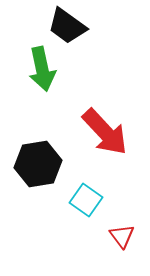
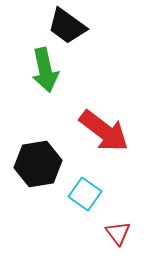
green arrow: moved 3 px right, 1 px down
red arrow: moved 1 px left, 1 px up; rotated 10 degrees counterclockwise
cyan square: moved 1 px left, 6 px up
red triangle: moved 4 px left, 3 px up
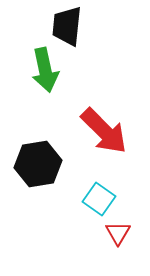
black trapezoid: rotated 60 degrees clockwise
red arrow: rotated 8 degrees clockwise
cyan square: moved 14 px right, 5 px down
red triangle: rotated 8 degrees clockwise
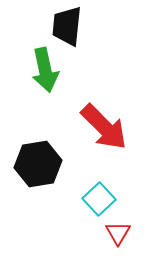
red arrow: moved 4 px up
cyan square: rotated 12 degrees clockwise
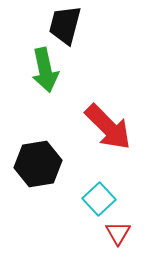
black trapezoid: moved 2 px left, 1 px up; rotated 9 degrees clockwise
red arrow: moved 4 px right
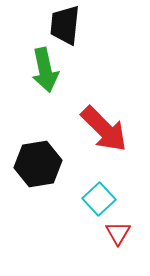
black trapezoid: rotated 9 degrees counterclockwise
red arrow: moved 4 px left, 2 px down
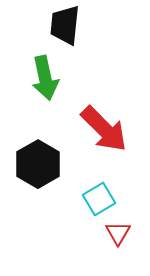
green arrow: moved 8 px down
black hexagon: rotated 21 degrees counterclockwise
cyan square: rotated 12 degrees clockwise
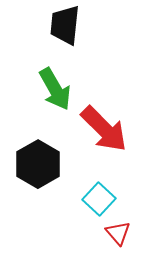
green arrow: moved 10 px right, 11 px down; rotated 18 degrees counterclockwise
cyan square: rotated 16 degrees counterclockwise
red triangle: rotated 12 degrees counterclockwise
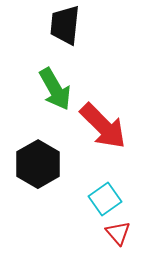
red arrow: moved 1 px left, 3 px up
cyan square: moved 6 px right; rotated 12 degrees clockwise
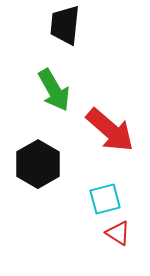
green arrow: moved 1 px left, 1 px down
red arrow: moved 7 px right, 4 px down; rotated 4 degrees counterclockwise
cyan square: rotated 20 degrees clockwise
red triangle: rotated 16 degrees counterclockwise
